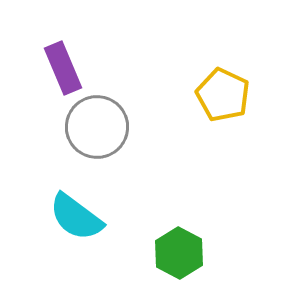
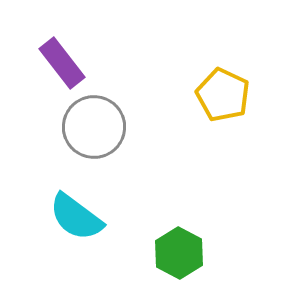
purple rectangle: moved 1 px left, 5 px up; rotated 15 degrees counterclockwise
gray circle: moved 3 px left
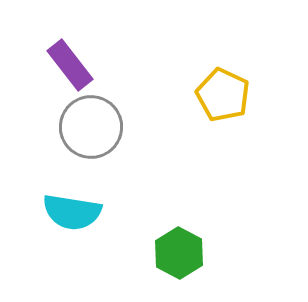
purple rectangle: moved 8 px right, 2 px down
gray circle: moved 3 px left
cyan semicircle: moved 4 px left, 5 px up; rotated 28 degrees counterclockwise
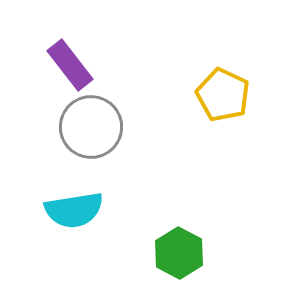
cyan semicircle: moved 2 px right, 2 px up; rotated 18 degrees counterclockwise
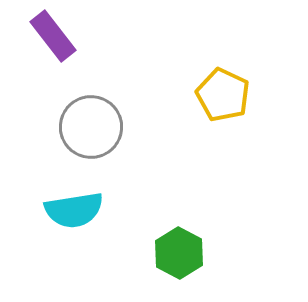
purple rectangle: moved 17 px left, 29 px up
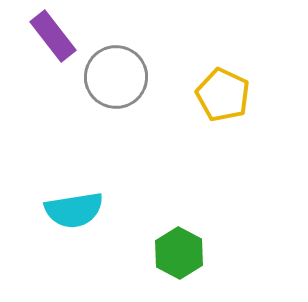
gray circle: moved 25 px right, 50 px up
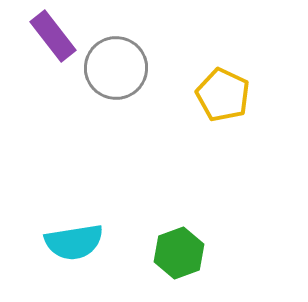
gray circle: moved 9 px up
cyan semicircle: moved 32 px down
green hexagon: rotated 12 degrees clockwise
